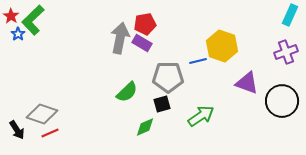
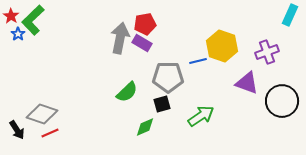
purple cross: moved 19 px left
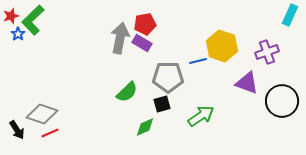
red star: rotated 21 degrees clockwise
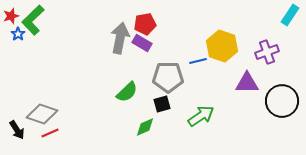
cyan rectangle: rotated 10 degrees clockwise
purple triangle: rotated 20 degrees counterclockwise
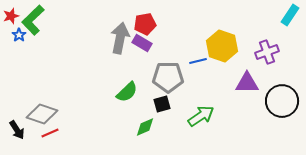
blue star: moved 1 px right, 1 px down
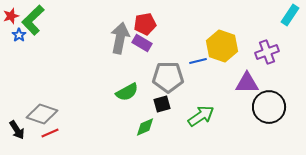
green semicircle: rotated 15 degrees clockwise
black circle: moved 13 px left, 6 px down
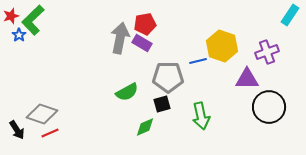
purple triangle: moved 4 px up
green arrow: rotated 112 degrees clockwise
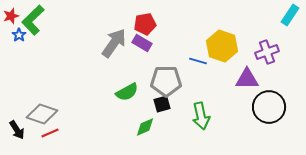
gray arrow: moved 6 px left, 5 px down; rotated 24 degrees clockwise
blue line: rotated 30 degrees clockwise
gray pentagon: moved 2 px left, 4 px down
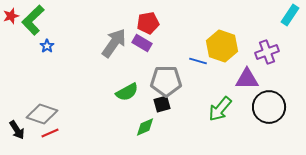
red pentagon: moved 3 px right, 1 px up
blue star: moved 28 px right, 11 px down
green arrow: moved 19 px right, 7 px up; rotated 52 degrees clockwise
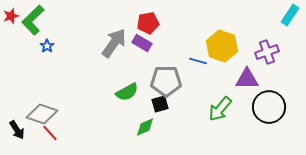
black square: moved 2 px left
red line: rotated 72 degrees clockwise
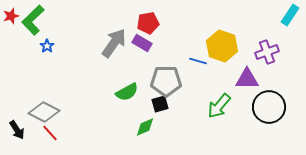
green arrow: moved 1 px left, 3 px up
gray diamond: moved 2 px right, 2 px up; rotated 8 degrees clockwise
